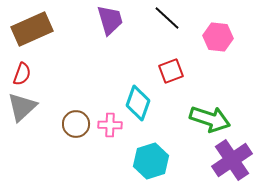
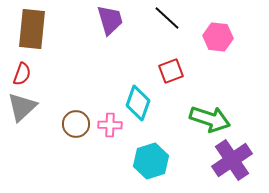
brown rectangle: rotated 60 degrees counterclockwise
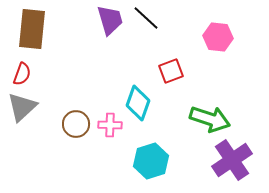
black line: moved 21 px left
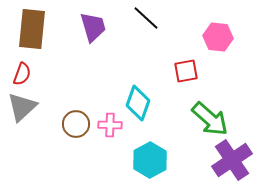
purple trapezoid: moved 17 px left, 7 px down
red square: moved 15 px right; rotated 10 degrees clockwise
green arrow: rotated 24 degrees clockwise
cyan hexagon: moved 1 px left, 1 px up; rotated 12 degrees counterclockwise
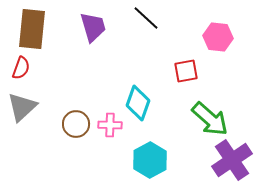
red semicircle: moved 1 px left, 6 px up
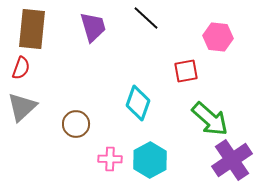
pink cross: moved 34 px down
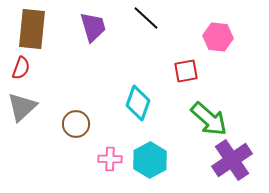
green arrow: moved 1 px left
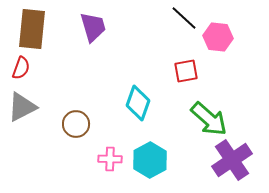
black line: moved 38 px right
gray triangle: rotated 16 degrees clockwise
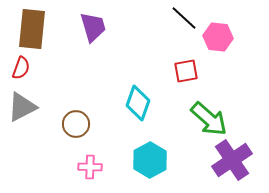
pink cross: moved 20 px left, 8 px down
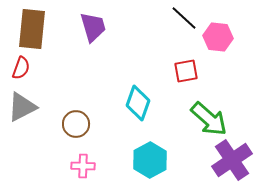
pink cross: moved 7 px left, 1 px up
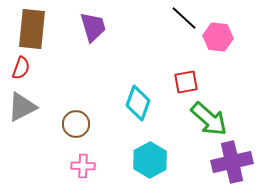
red square: moved 11 px down
purple cross: moved 2 px down; rotated 21 degrees clockwise
